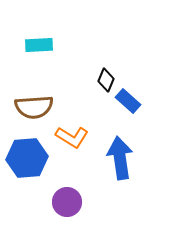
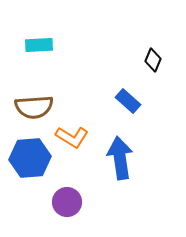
black diamond: moved 47 px right, 20 px up
blue hexagon: moved 3 px right
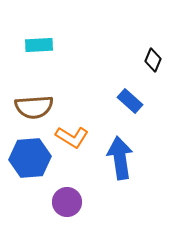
blue rectangle: moved 2 px right
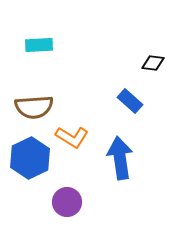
black diamond: moved 3 px down; rotated 75 degrees clockwise
blue hexagon: rotated 21 degrees counterclockwise
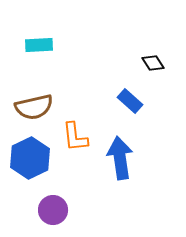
black diamond: rotated 50 degrees clockwise
brown semicircle: rotated 9 degrees counterclockwise
orange L-shape: moved 3 px right; rotated 52 degrees clockwise
purple circle: moved 14 px left, 8 px down
